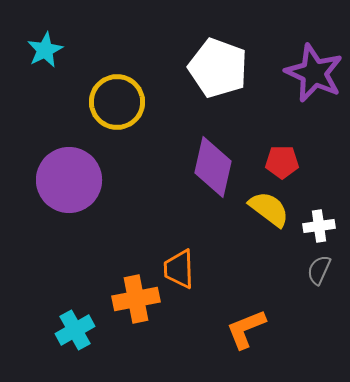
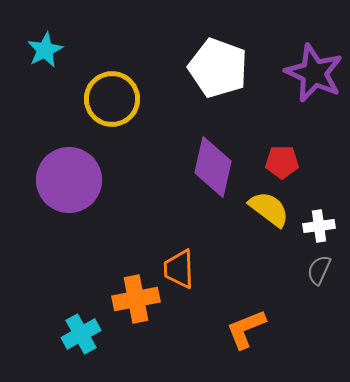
yellow circle: moved 5 px left, 3 px up
cyan cross: moved 6 px right, 4 px down
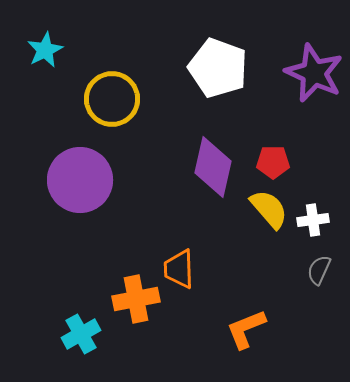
red pentagon: moved 9 px left
purple circle: moved 11 px right
yellow semicircle: rotated 12 degrees clockwise
white cross: moved 6 px left, 6 px up
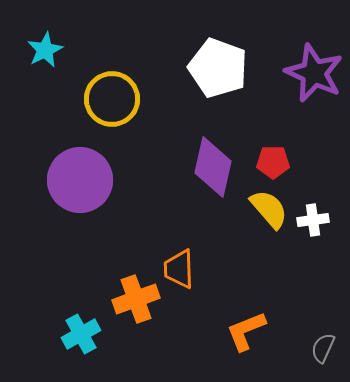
gray semicircle: moved 4 px right, 78 px down
orange cross: rotated 9 degrees counterclockwise
orange L-shape: moved 2 px down
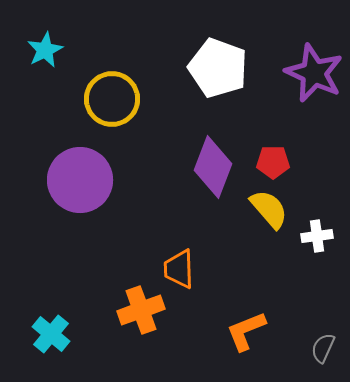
purple diamond: rotated 8 degrees clockwise
white cross: moved 4 px right, 16 px down
orange cross: moved 5 px right, 11 px down
cyan cross: moved 30 px left; rotated 21 degrees counterclockwise
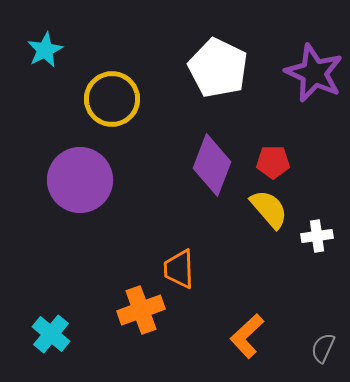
white pentagon: rotated 6 degrees clockwise
purple diamond: moved 1 px left, 2 px up
orange L-shape: moved 1 px right, 5 px down; rotated 21 degrees counterclockwise
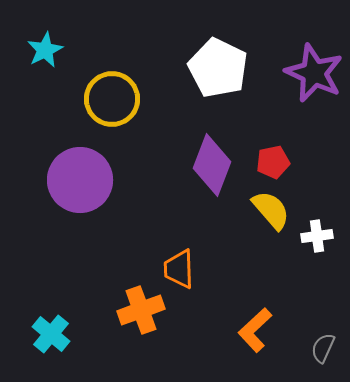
red pentagon: rotated 12 degrees counterclockwise
yellow semicircle: moved 2 px right, 1 px down
orange L-shape: moved 8 px right, 6 px up
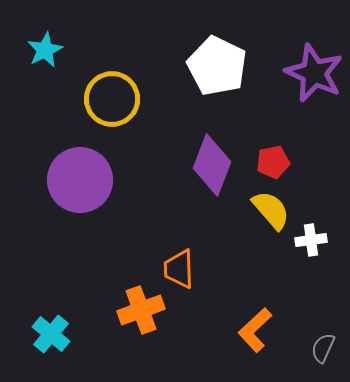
white pentagon: moved 1 px left, 2 px up
white cross: moved 6 px left, 4 px down
